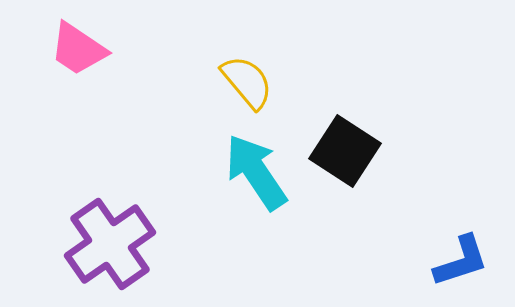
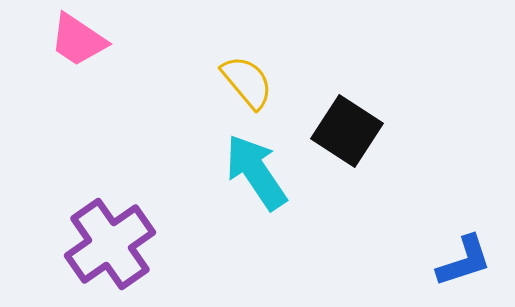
pink trapezoid: moved 9 px up
black square: moved 2 px right, 20 px up
blue L-shape: moved 3 px right
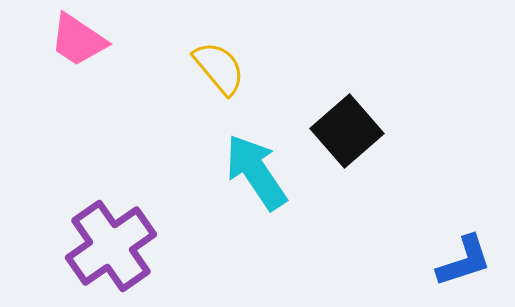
yellow semicircle: moved 28 px left, 14 px up
black square: rotated 16 degrees clockwise
purple cross: moved 1 px right, 2 px down
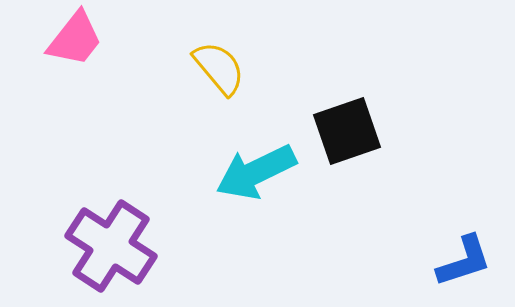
pink trapezoid: moved 3 px left, 1 px up; rotated 86 degrees counterclockwise
black square: rotated 22 degrees clockwise
cyan arrow: rotated 82 degrees counterclockwise
purple cross: rotated 22 degrees counterclockwise
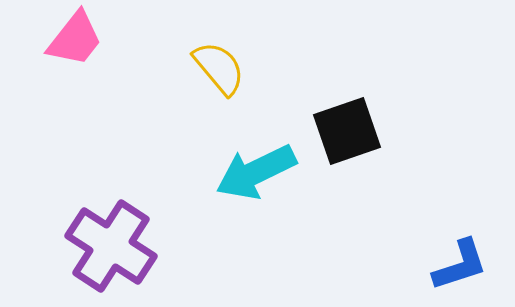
blue L-shape: moved 4 px left, 4 px down
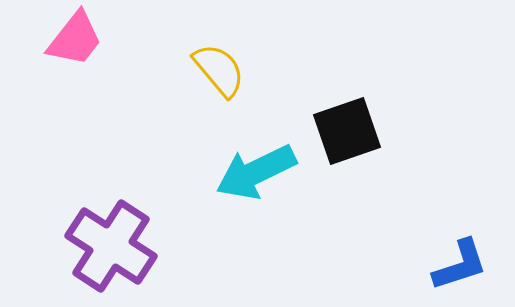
yellow semicircle: moved 2 px down
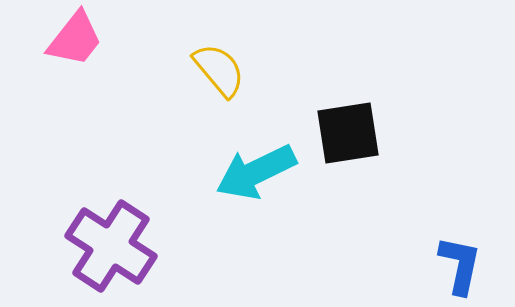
black square: moved 1 px right, 2 px down; rotated 10 degrees clockwise
blue L-shape: rotated 60 degrees counterclockwise
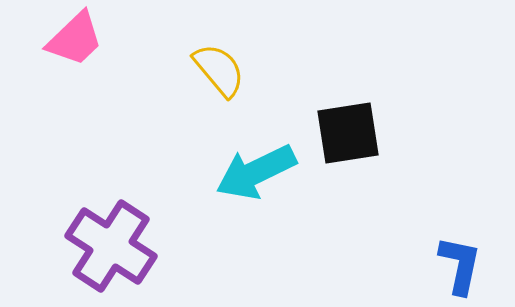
pink trapezoid: rotated 8 degrees clockwise
